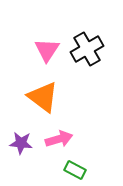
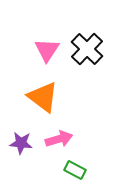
black cross: rotated 16 degrees counterclockwise
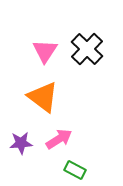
pink triangle: moved 2 px left, 1 px down
pink arrow: rotated 16 degrees counterclockwise
purple star: rotated 10 degrees counterclockwise
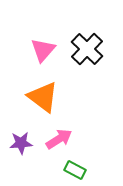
pink triangle: moved 2 px left, 1 px up; rotated 8 degrees clockwise
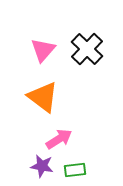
purple star: moved 21 px right, 23 px down; rotated 15 degrees clockwise
green rectangle: rotated 35 degrees counterclockwise
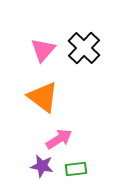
black cross: moved 3 px left, 1 px up
green rectangle: moved 1 px right, 1 px up
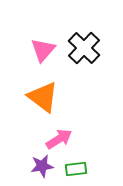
purple star: rotated 20 degrees counterclockwise
